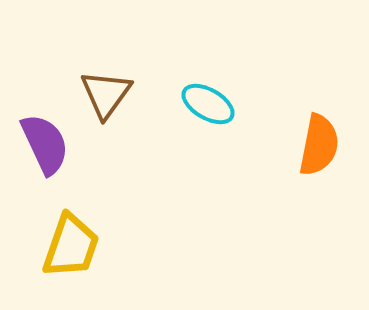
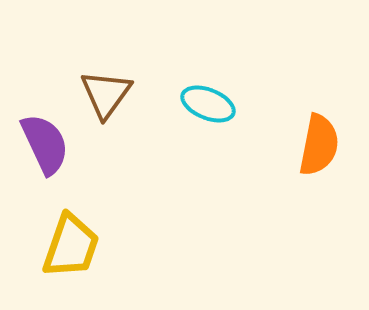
cyan ellipse: rotated 8 degrees counterclockwise
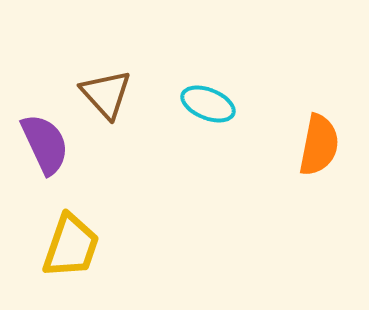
brown triangle: rotated 18 degrees counterclockwise
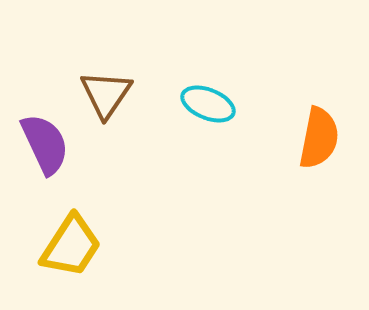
brown triangle: rotated 16 degrees clockwise
orange semicircle: moved 7 px up
yellow trapezoid: rotated 14 degrees clockwise
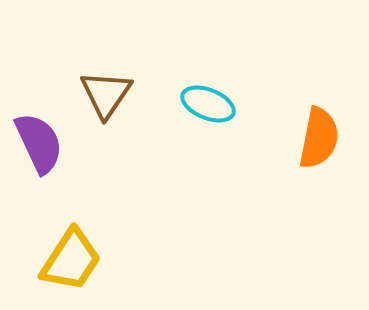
purple semicircle: moved 6 px left, 1 px up
yellow trapezoid: moved 14 px down
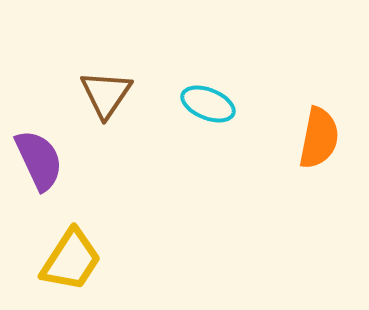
purple semicircle: moved 17 px down
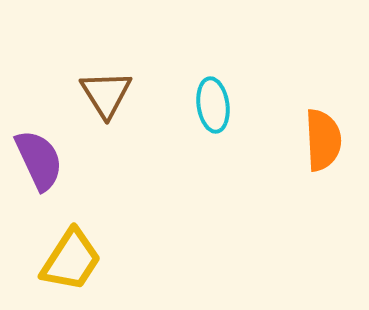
brown triangle: rotated 6 degrees counterclockwise
cyan ellipse: moved 5 px right, 1 px down; rotated 60 degrees clockwise
orange semicircle: moved 4 px right, 2 px down; rotated 14 degrees counterclockwise
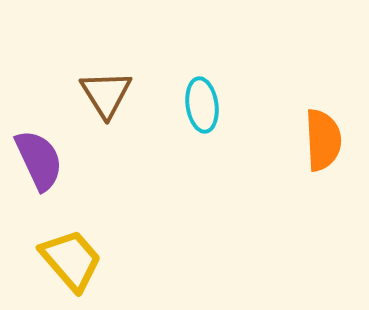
cyan ellipse: moved 11 px left
yellow trapezoid: rotated 74 degrees counterclockwise
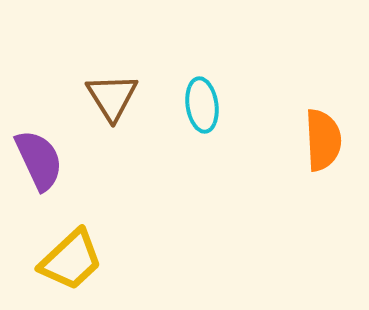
brown triangle: moved 6 px right, 3 px down
yellow trapezoid: rotated 88 degrees clockwise
